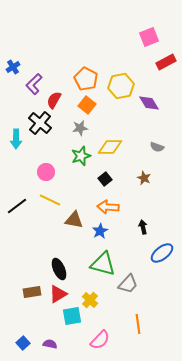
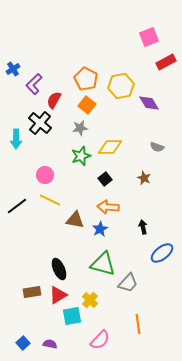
blue cross: moved 2 px down
pink circle: moved 1 px left, 3 px down
brown triangle: moved 1 px right
blue star: moved 2 px up
gray trapezoid: moved 1 px up
red triangle: moved 1 px down
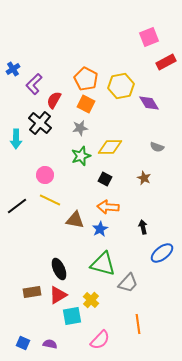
orange square: moved 1 px left, 1 px up; rotated 12 degrees counterclockwise
black square: rotated 24 degrees counterclockwise
yellow cross: moved 1 px right
blue square: rotated 24 degrees counterclockwise
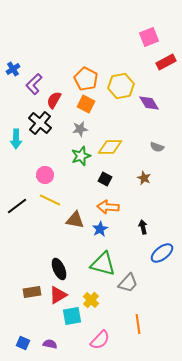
gray star: moved 1 px down
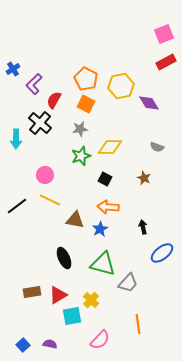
pink square: moved 15 px right, 3 px up
black ellipse: moved 5 px right, 11 px up
blue square: moved 2 px down; rotated 24 degrees clockwise
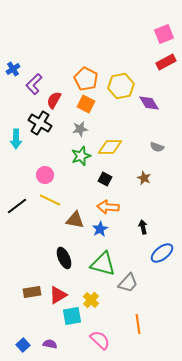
black cross: rotated 10 degrees counterclockwise
pink semicircle: rotated 90 degrees counterclockwise
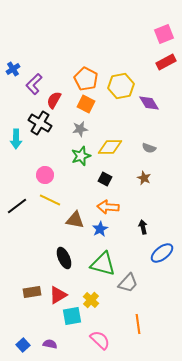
gray semicircle: moved 8 px left, 1 px down
